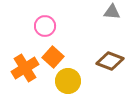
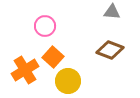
brown diamond: moved 11 px up
orange cross: moved 2 px down
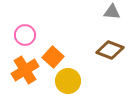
pink circle: moved 20 px left, 9 px down
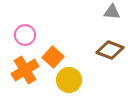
yellow circle: moved 1 px right, 1 px up
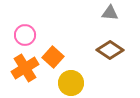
gray triangle: moved 2 px left, 1 px down
brown diamond: rotated 12 degrees clockwise
orange cross: moved 2 px up
yellow circle: moved 2 px right, 3 px down
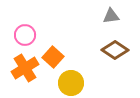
gray triangle: moved 1 px right, 3 px down; rotated 12 degrees counterclockwise
brown diamond: moved 5 px right
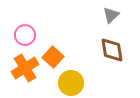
gray triangle: moved 1 px up; rotated 36 degrees counterclockwise
brown diamond: moved 3 px left; rotated 48 degrees clockwise
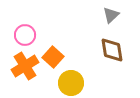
orange cross: moved 2 px up
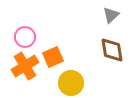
pink circle: moved 2 px down
orange square: rotated 25 degrees clockwise
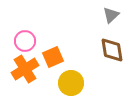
pink circle: moved 4 px down
orange cross: moved 3 px down
